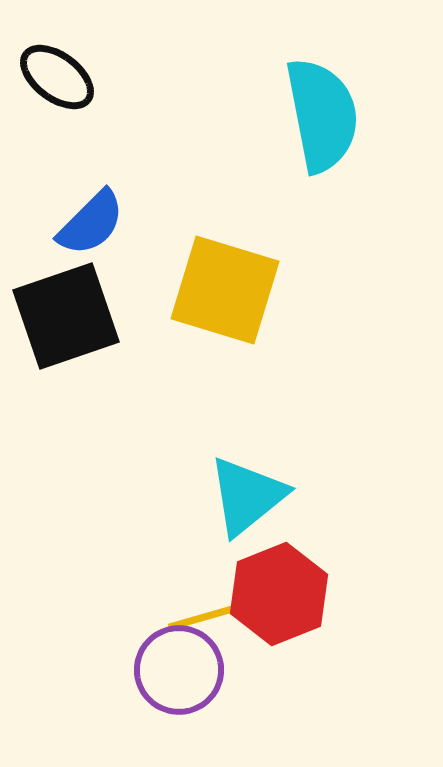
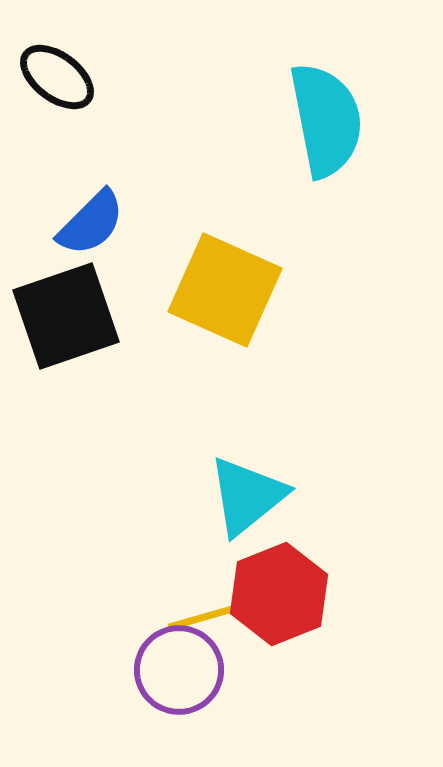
cyan semicircle: moved 4 px right, 5 px down
yellow square: rotated 7 degrees clockwise
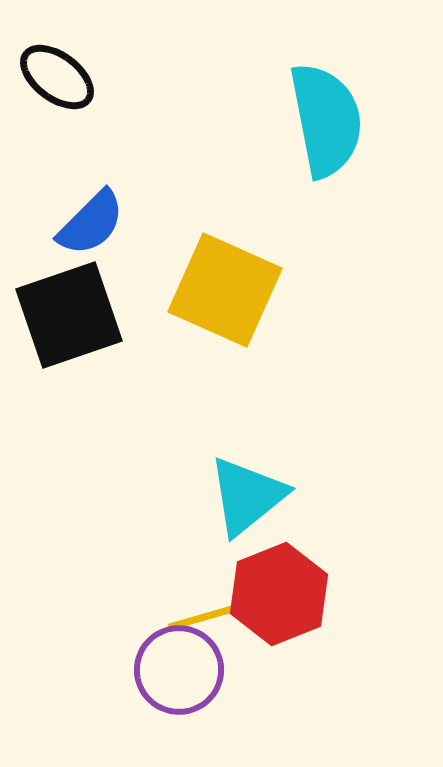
black square: moved 3 px right, 1 px up
